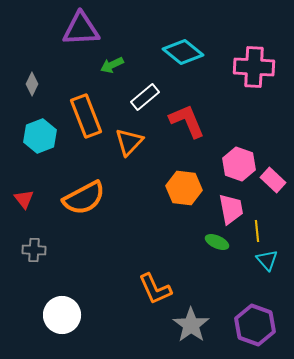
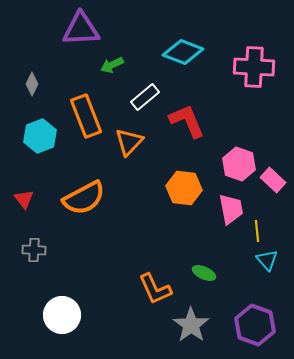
cyan diamond: rotated 18 degrees counterclockwise
green ellipse: moved 13 px left, 31 px down
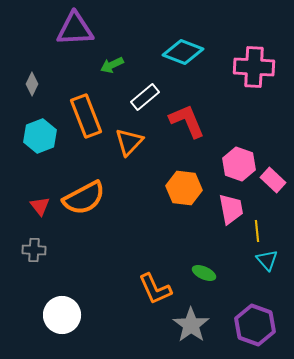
purple triangle: moved 6 px left
red triangle: moved 16 px right, 7 px down
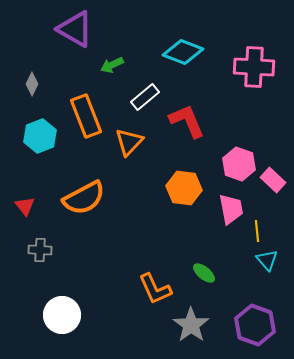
purple triangle: rotated 33 degrees clockwise
red triangle: moved 15 px left
gray cross: moved 6 px right
green ellipse: rotated 15 degrees clockwise
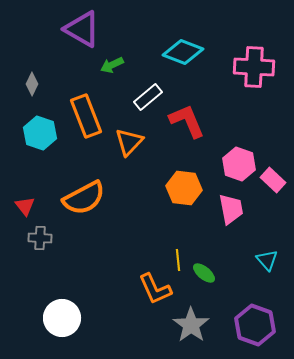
purple triangle: moved 7 px right
white rectangle: moved 3 px right
cyan hexagon: moved 3 px up; rotated 20 degrees counterclockwise
yellow line: moved 79 px left, 29 px down
gray cross: moved 12 px up
white circle: moved 3 px down
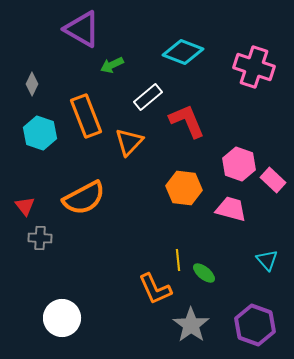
pink cross: rotated 15 degrees clockwise
pink trapezoid: rotated 64 degrees counterclockwise
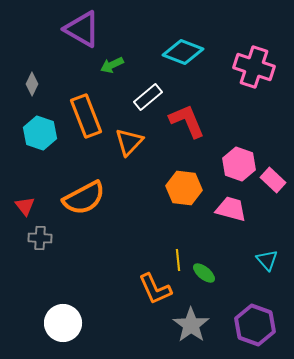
white circle: moved 1 px right, 5 px down
